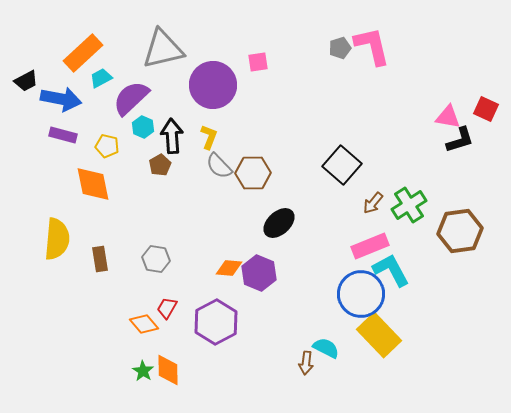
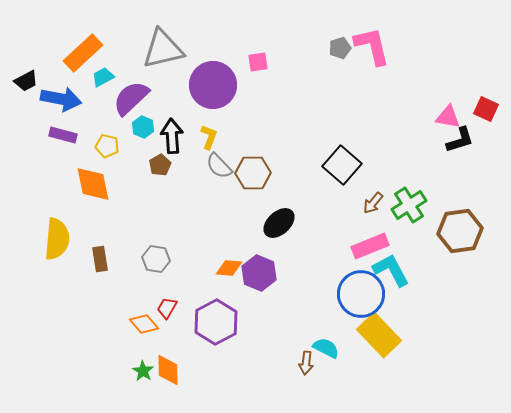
cyan trapezoid at (101, 78): moved 2 px right, 1 px up
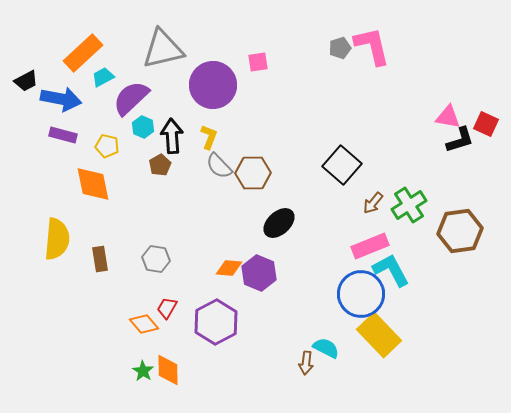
red square at (486, 109): moved 15 px down
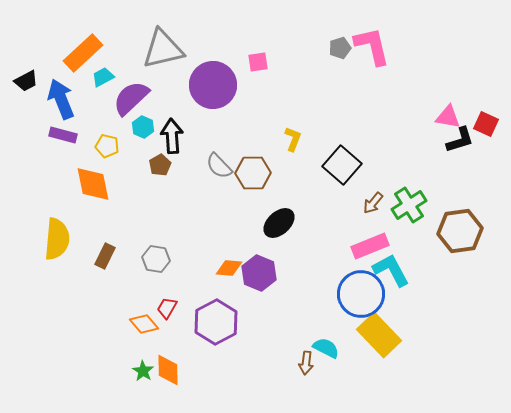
blue arrow at (61, 99): rotated 123 degrees counterclockwise
yellow L-shape at (209, 137): moved 84 px right, 2 px down
brown rectangle at (100, 259): moved 5 px right, 3 px up; rotated 35 degrees clockwise
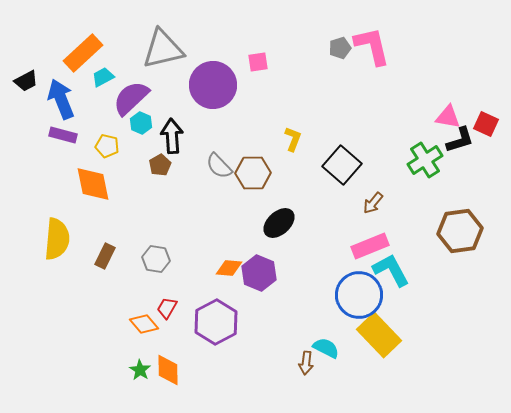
cyan hexagon at (143, 127): moved 2 px left, 4 px up
green cross at (409, 205): moved 16 px right, 45 px up
blue circle at (361, 294): moved 2 px left, 1 px down
green star at (143, 371): moved 3 px left, 1 px up
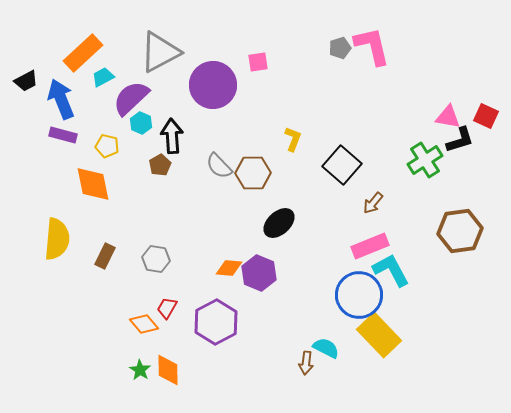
gray triangle at (163, 49): moved 3 px left, 3 px down; rotated 15 degrees counterclockwise
red square at (486, 124): moved 8 px up
